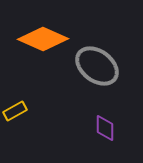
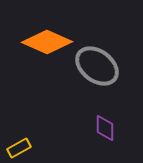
orange diamond: moved 4 px right, 3 px down
yellow rectangle: moved 4 px right, 37 px down
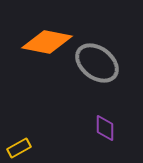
orange diamond: rotated 12 degrees counterclockwise
gray ellipse: moved 3 px up
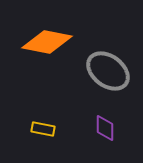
gray ellipse: moved 11 px right, 8 px down
yellow rectangle: moved 24 px right, 19 px up; rotated 40 degrees clockwise
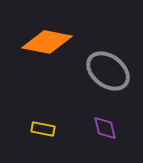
purple diamond: rotated 12 degrees counterclockwise
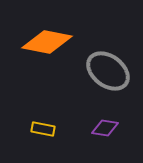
purple diamond: rotated 68 degrees counterclockwise
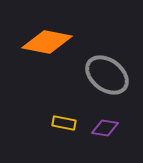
gray ellipse: moved 1 px left, 4 px down
yellow rectangle: moved 21 px right, 6 px up
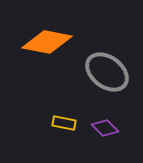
gray ellipse: moved 3 px up
purple diamond: rotated 36 degrees clockwise
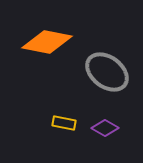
purple diamond: rotated 16 degrees counterclockwise
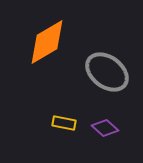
orange diamond: rotated 42 degrees counterclockwise
purple diamond: rotated 12 degrees clockwise
